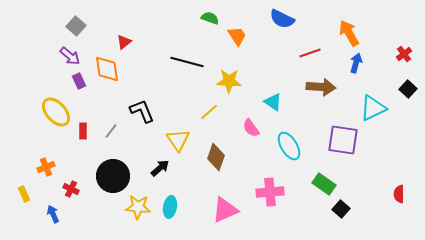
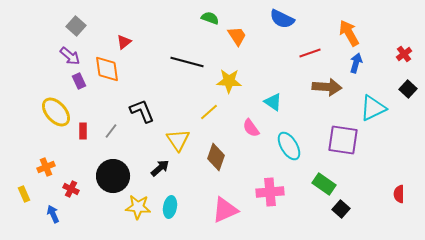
brown arrow at (321, 87): moved 6 px right
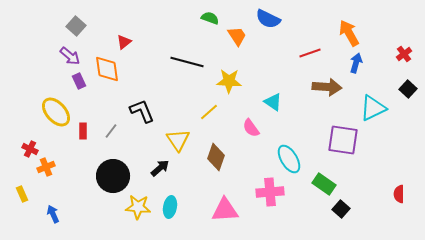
blue semicircle at (282, 19): moved 14 px left
cyan ellipse at (289, 146): moved 13 px down
red cross at (71, 189): moved 41 px left, 40 px up
yellow rectangle at (24, 194): moved 2 px left
pink triangle at (225, 210): rotated 20 degrees clockwise
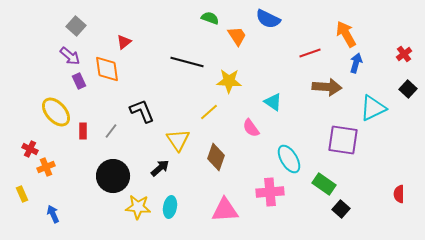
orange arrow at (349, 33): moved 3 px left, 1 px down
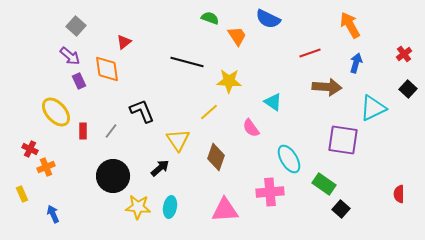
orange arrow at (346, 34): moved 4 px right, 9 px up
